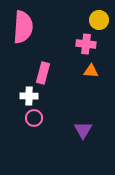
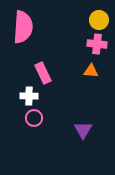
pink cross: moved 11 px right
pink rectangle: rotated 40 degrees counterclockwise
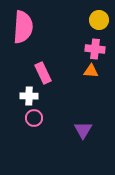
pink cross: moved 2 px left, 5 px down
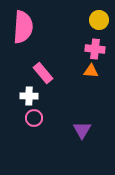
pink rectangle: rotated 15 degrees counterclockwise
purple triangle: moved 1 px left
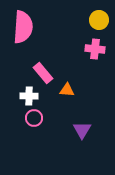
orange triangle: moved 24 px left, 19 px down
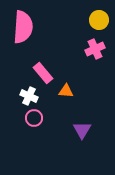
pink cross: rotated 30 degrees counterclockwise
orange triangle: moved 1 px left, 1 px down
white cross: rotated 24 degrees clockwise
